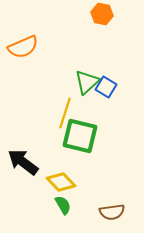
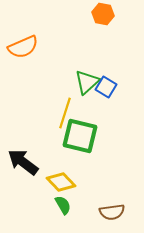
orange hexagon: moved 1 px right
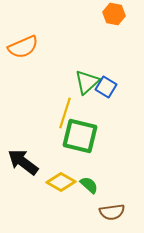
orange hexagon: moved 11 px right
yellow diamond: rotated 16 degrees counterclockwise
green semicircle: moved 26 px right, 20 px up; rotated 18 degrees counterclockwise
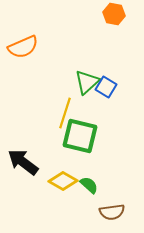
yellow diamond: moved 2 px right, 1 px up
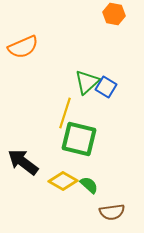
green square: moved 1 px left, 3 px down
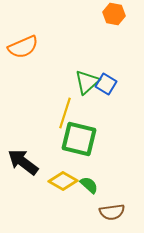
blue square: moved 3 px up
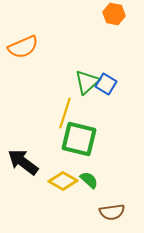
green semicircle: moved 5 px up
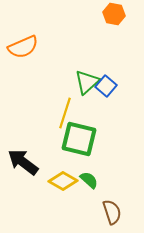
blue square: moved 2 px down; rotated 10 degrees clockwise
brown semicircle: rotated 100 degrees counterclockwise
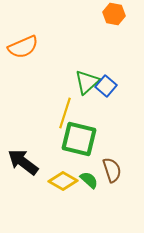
brown semicircle: moved 42 px up
